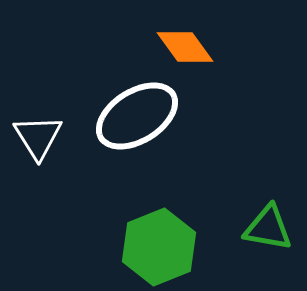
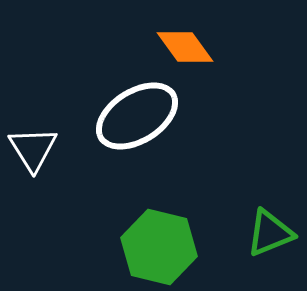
white triangle: moved 5 px left, 12 px down
green triangle: moved 2 px right, 5 px down; rotated 32 degrees counterclockwise
green hexagon: rotated 24 degrees counterclockwise
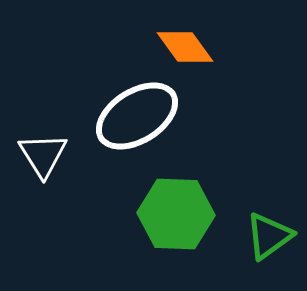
white triangle: moved 10 px right, 6 px down
green triangle: moved 1 px left, 3 px down; rotated 14 degrees counterclockwise
green hexagon: moved 17 px right, 33 px up; rotated 12 degrees counterclockwise
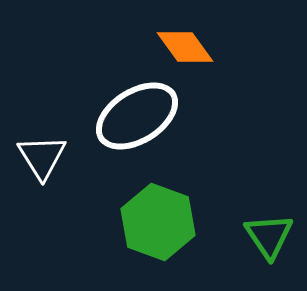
white triangle: moved 1 px left, 2 px down
green hexagon: moved 18 px left, 8 px down; rotated 18 degrees clockwise
green triangle: rotated 28 degrees counterclockwise
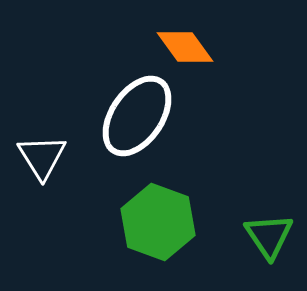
white ellipse: rotated 24 degrees counterclockwise
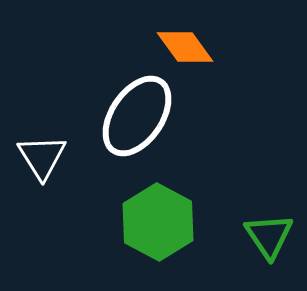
green hexagon: rotated 8 degrees clockwise
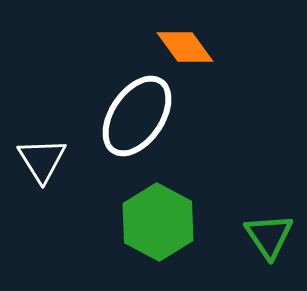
white triangle: moved 3 px down
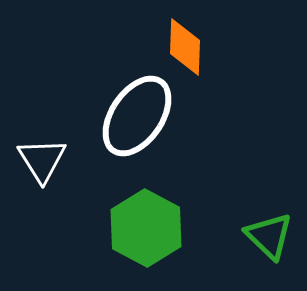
orange diamond: rotated 38 degrees clockwise
green hexagon: moved 12 px left, 6 px down
green triangle: rotated 12 degrees counterclockwise
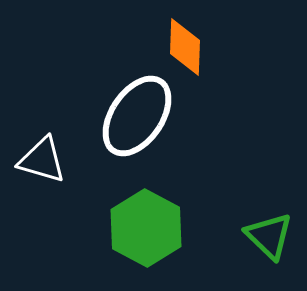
white triangle: rotated 42 degrees counterclockwise
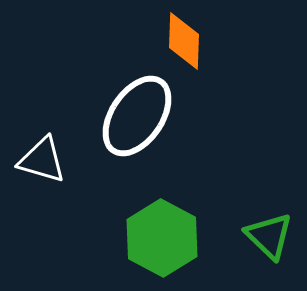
orange diamond: moved 1 px left, 6 px up
green hexagon: moved 16 px right, 10 px down
